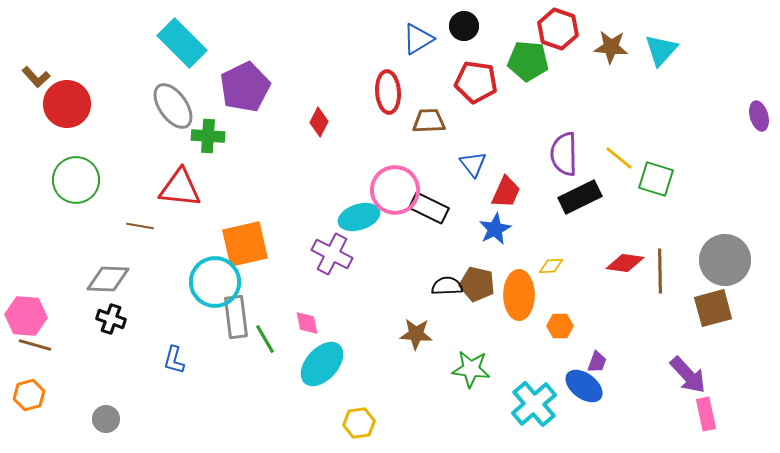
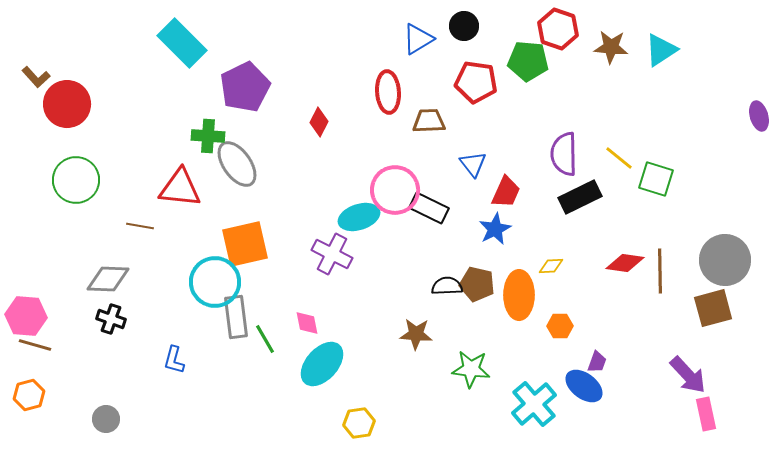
cyan triangle at (661, 50): rotated 15 degrees clockwise
gray ellipse at (173, 106): moved 64 px right, 58 px down
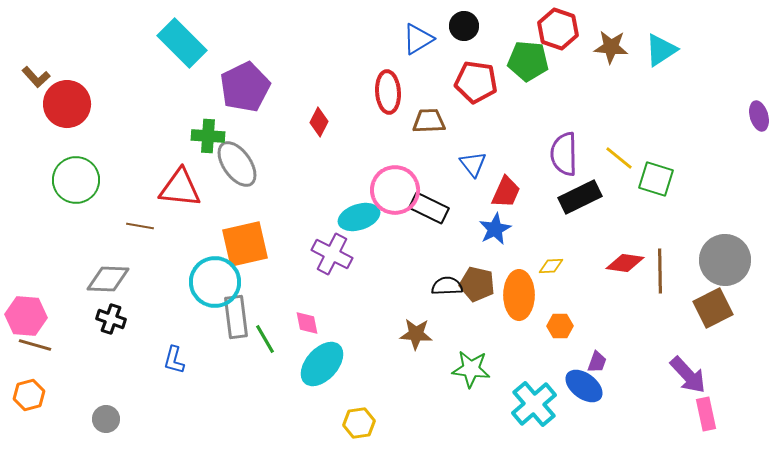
brown square at (713, 308): rotated 12 degrees counterclockwise
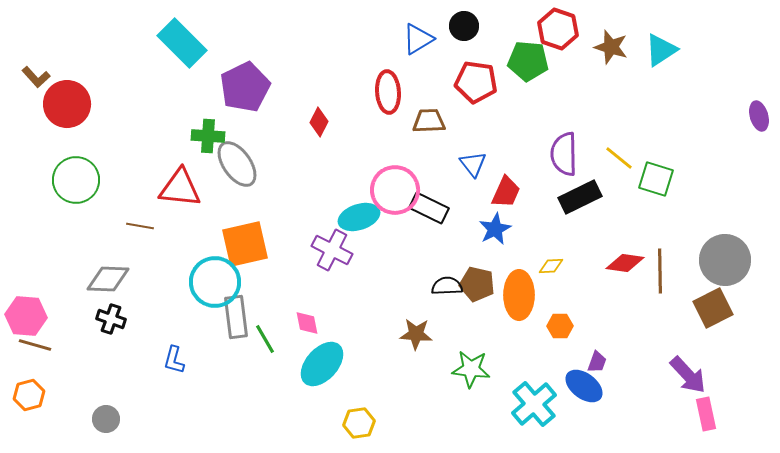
brown star at (611, 47): rotated 12 degrees clockwise
purple cross at (332, 254): moved 4 px up
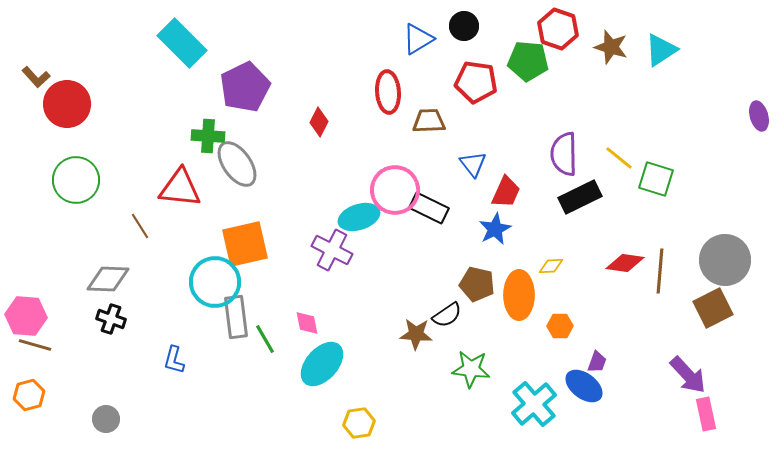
brown line at (140, 226): rotated 48 degrees clockwise
brown line at (660, 271): rotated 6 degrees clockwise
black semicircle at (447, 286): moved 29 px down; rotated 148 degrees clockwise
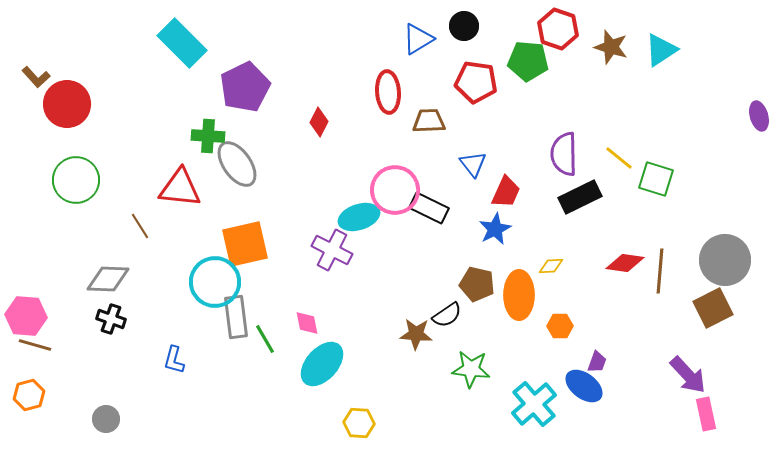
yellow hexagon at (359, 423): rotated 12 degrees clockwise
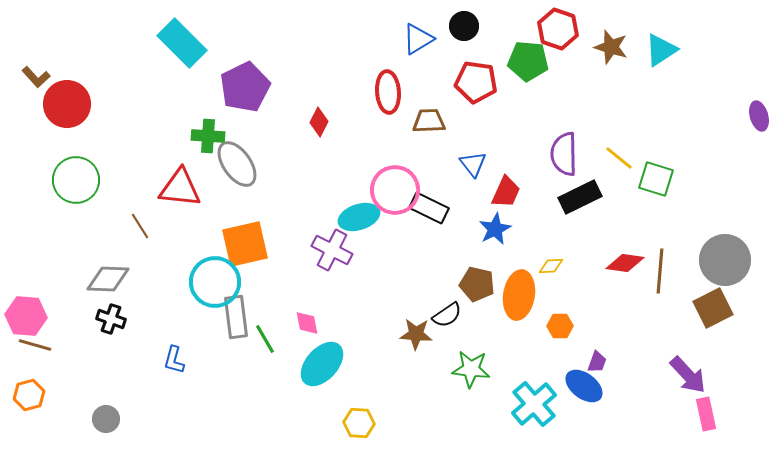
orange ellipse at (519, 295): rotated 9 degrees clockwise
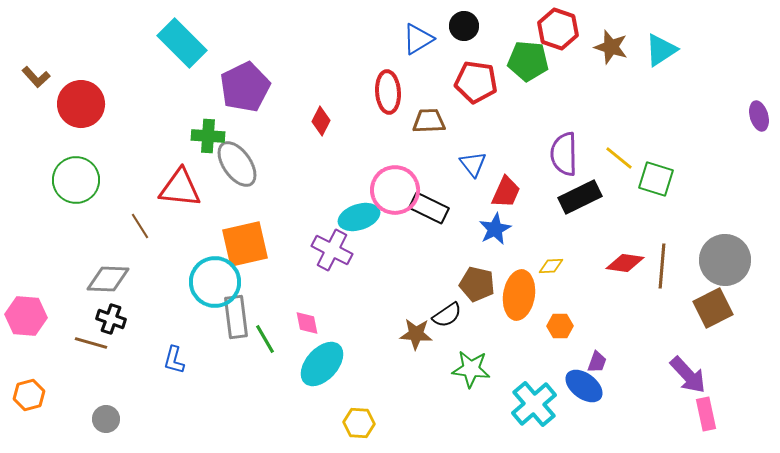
red circle at (67, 104): moved 14 px right
red diamond at (319, 122): moved 2 px right, 1 px up
brown line at (660, 271): moved 2 px right, 5 px up
brown line at (35, 345): moved 56 px right, 2 px up
